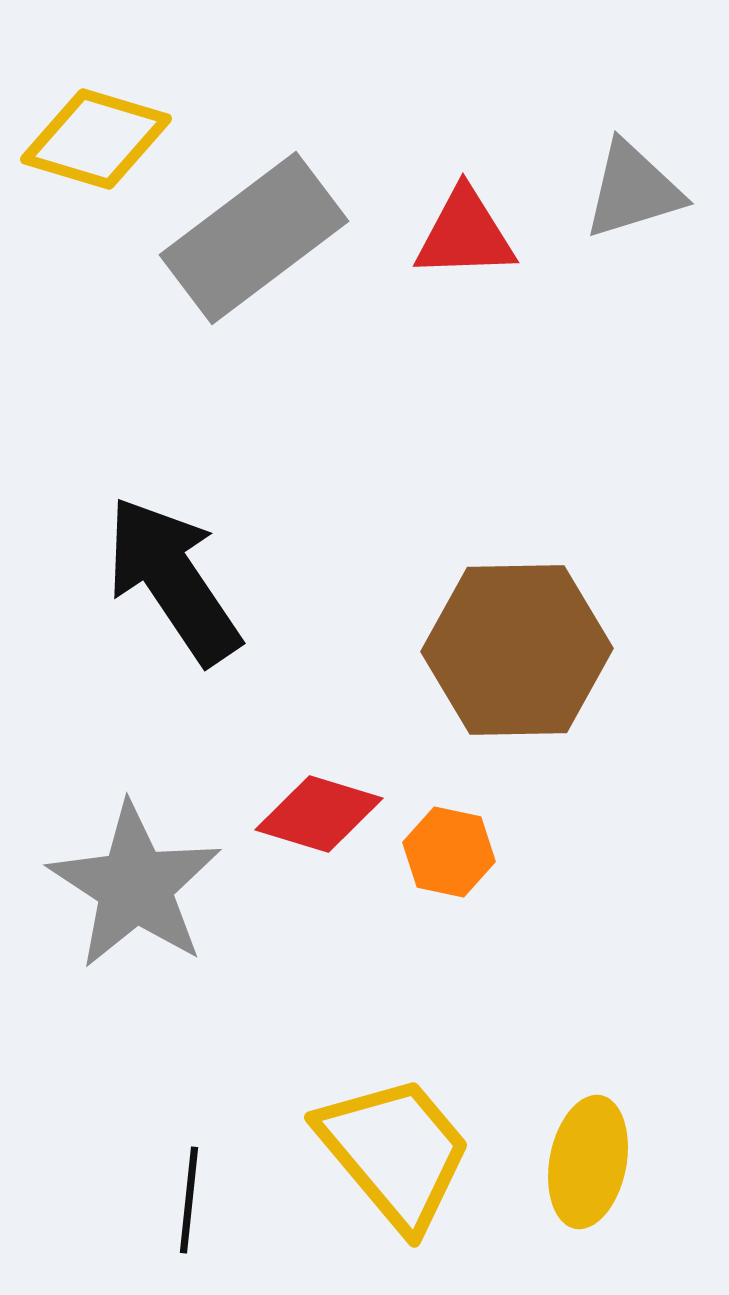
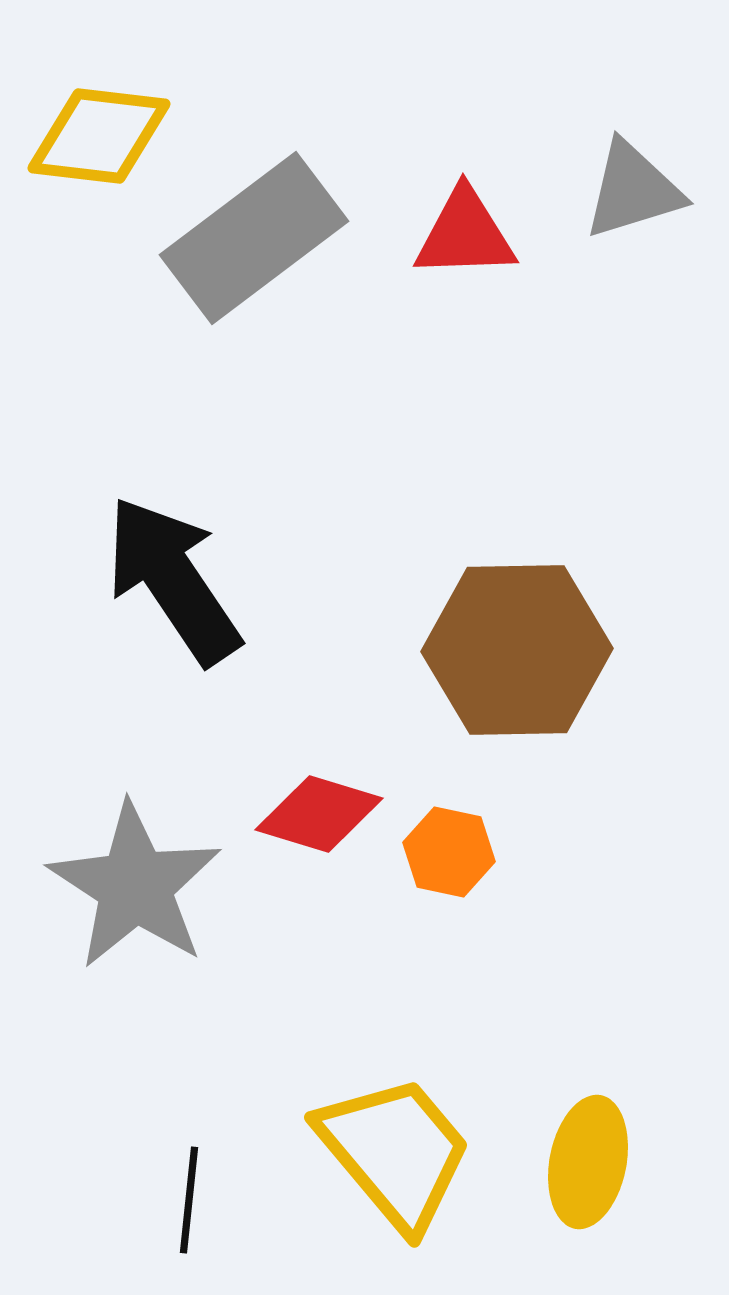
yellow diamond: moved 3 px right, 3 px up; rotated 10 degrees counterclockwise
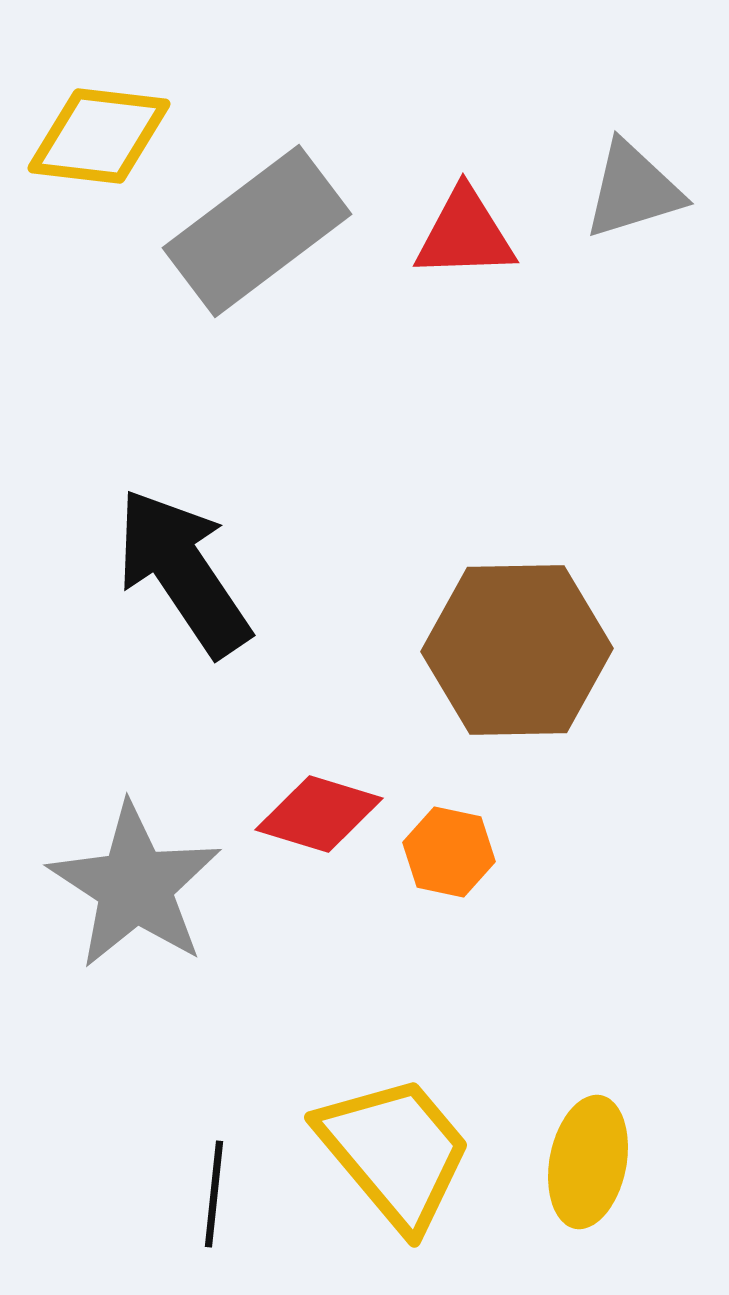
gray rectangle: moved 3 px right, 7 px up
black arrow: moved 10 px right, 8 px up
black line: moved 25 px right, 6 px up
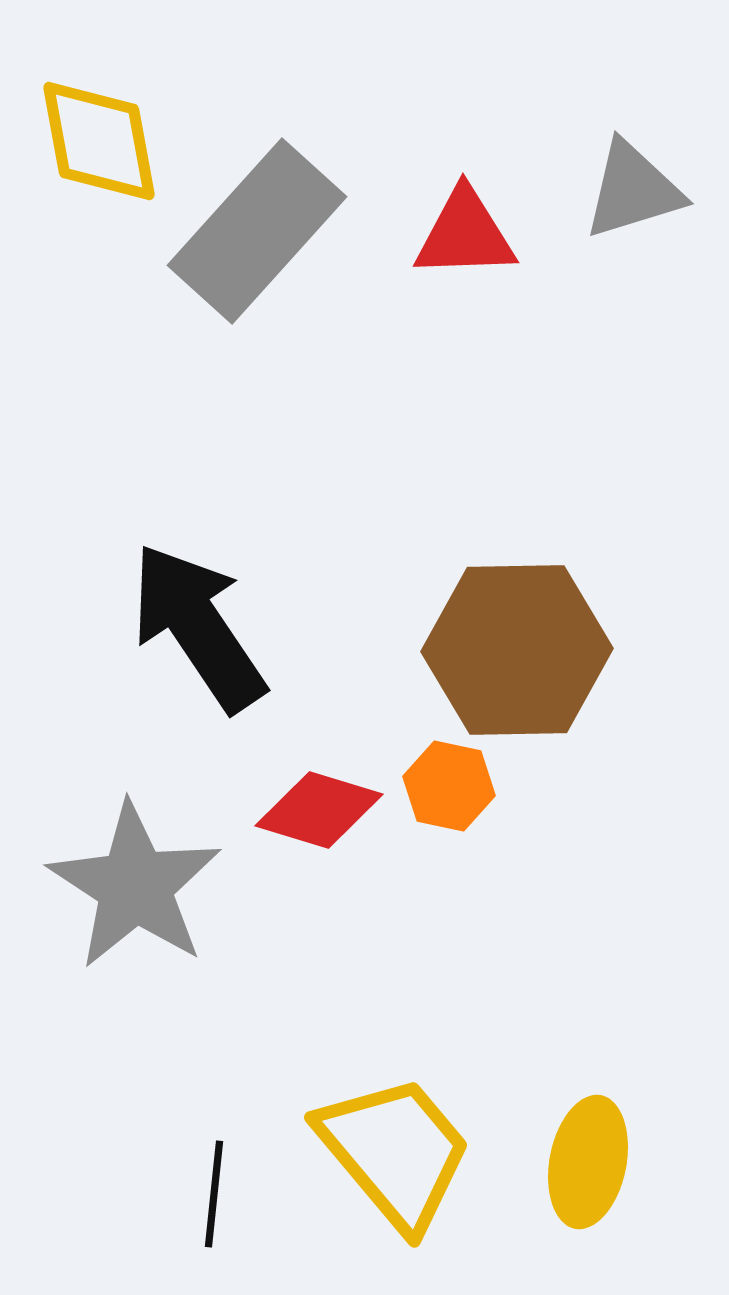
yellow diamond: moved 5 px down; rotated 73 degrees clockwise
gray rectangle: rotated 11 degrees counterclockwise
black arrow: moved 15 px right, 55 px down
red diamond: moved 4 px up
orange hexagon: moved 66 px up
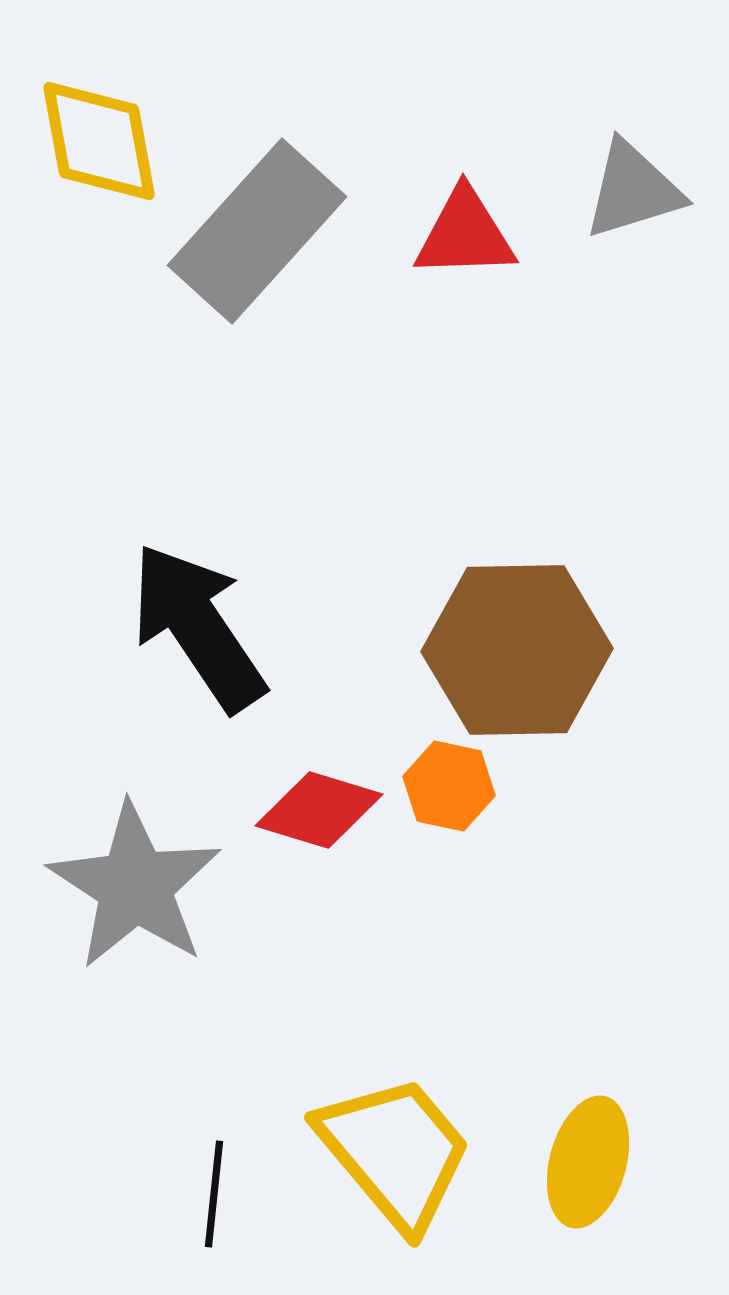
yellow ellipse: rotated 4 degrees clockwise
